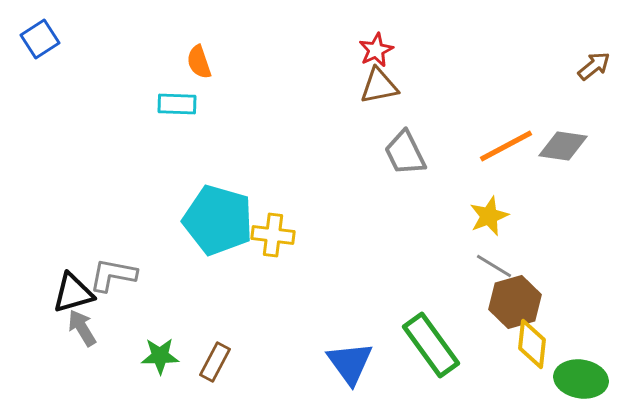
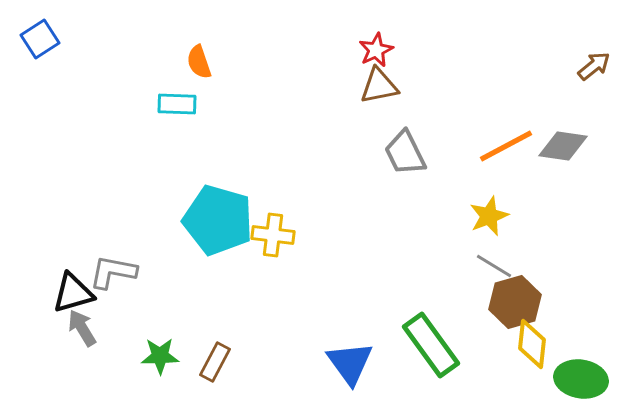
gray L-shape: moved 3 px up
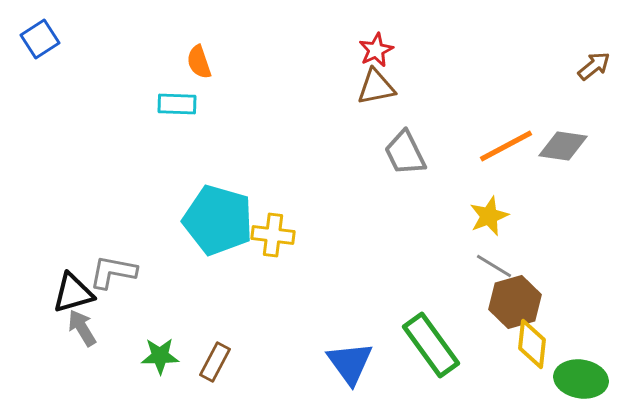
brown triangle: moved 3 px left, 1 px down
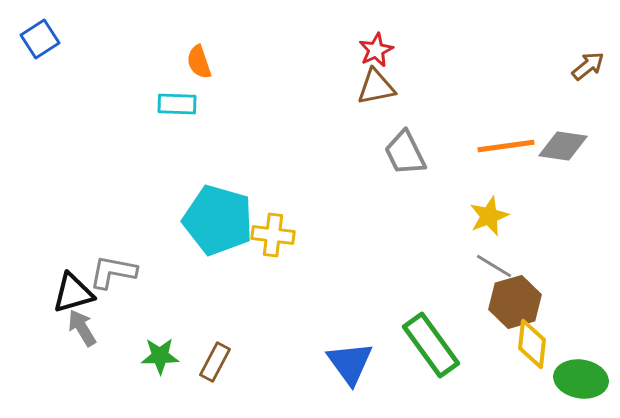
brown arrow: moved 6 px left
orange line: rotated 20 degrees clockwise
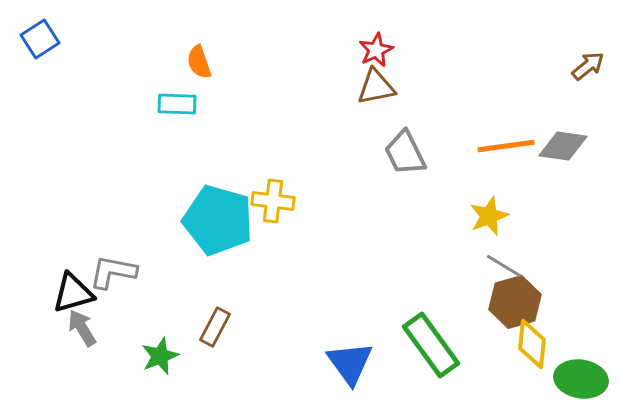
yellow cross: moved 34 px up
gray line: moved 10 px right
green star: rotated 21 degrees counterclockwise
brown rectangle: moved 35 px up
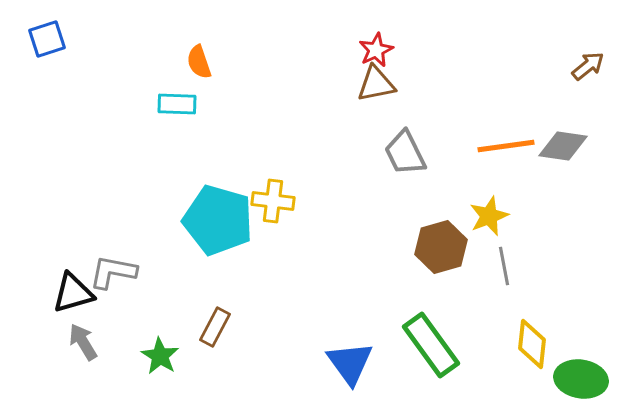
blue square: moved 7 px right; rotated 15 degrees clockwise
brown triangle: moved 3 px up
gray line: rotated 48 degrees clockwise
brown hexagon: moved 74 px left, 55 px up
gray arrow: moved 1 px right, 14 px down
green star: rotated 18 degrees counterclockwise
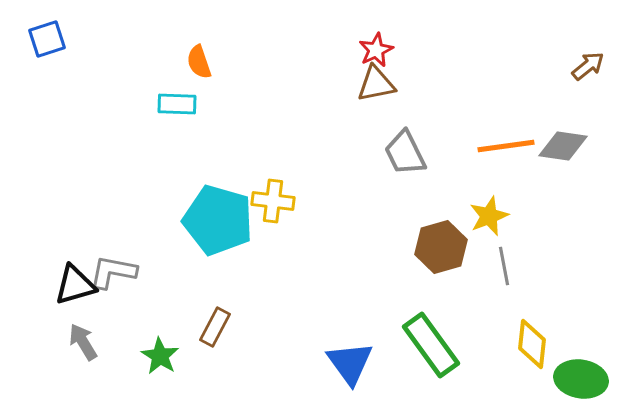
black triangle: moved 2 px right, 8 px up
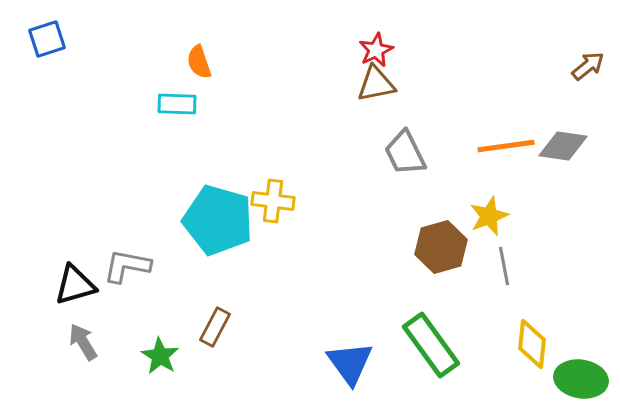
gray L-shape: moved 14 px right, 6 px up
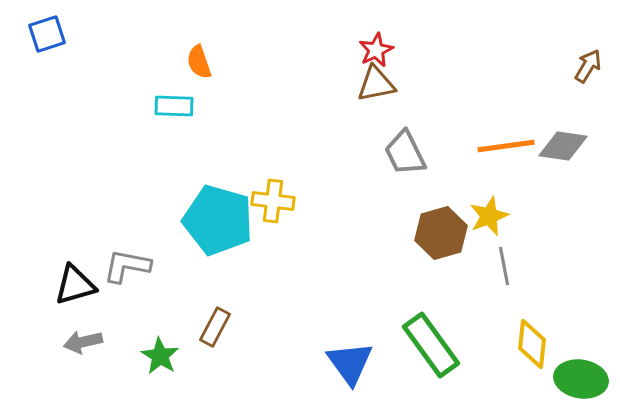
blue square: moved 5 px up
brown arrow: rotated 20 degrees counterclockwise
cyan rectangle: moved 3 px left, 2 px down
brown hexagon: moved 14 px up
gray arrow: rotated 72 degrees counterclockwise
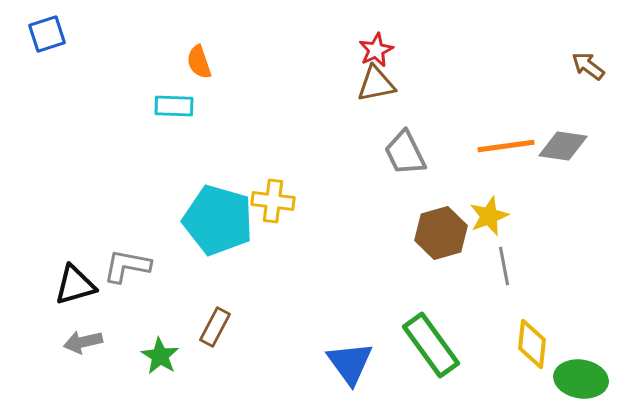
brown arrow: rotated 84 degrees counterclockwise
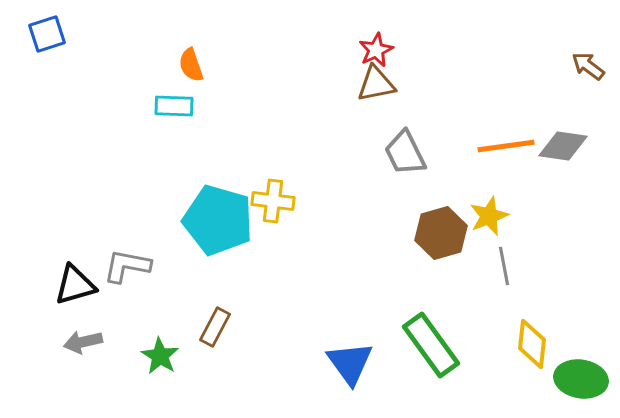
orange semicircle: moved 8 px left, 3 px down
